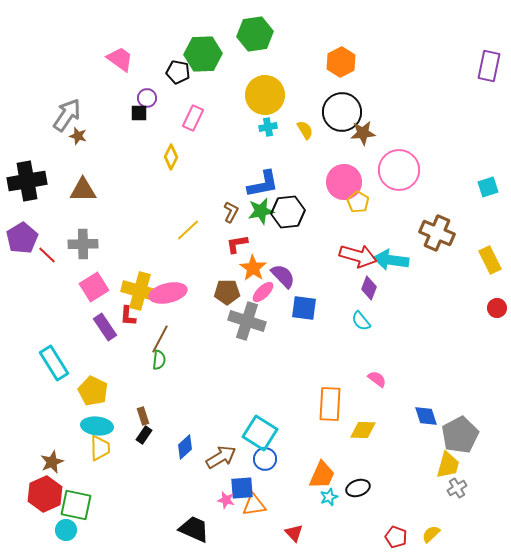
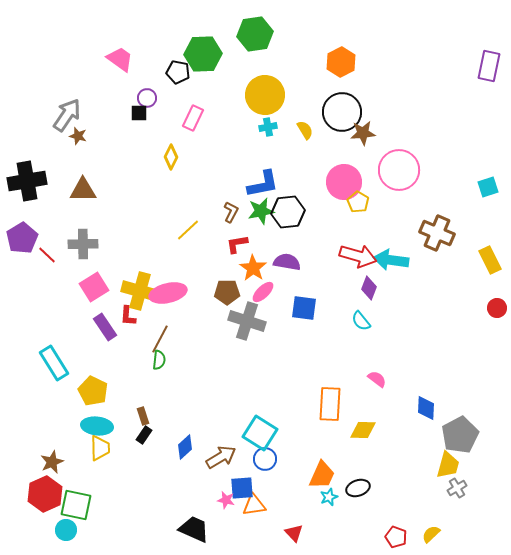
purple semicircle at (283, 276): moved 4 px right, 14 px up; rotated 36 degrees counterclockwise
blue diamond at (426, 416): moved 8 px up; rotated 20 degrees clockwise
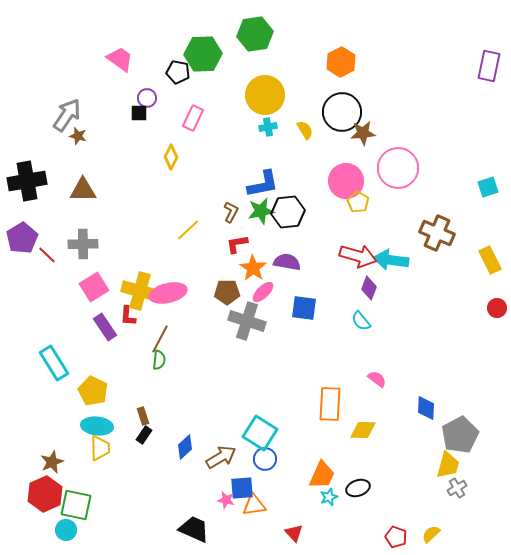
pink circle at (399, 170): moved 1 px left, 2 px up
pink circle at (344, 182): moved 2 px right, 1 px up
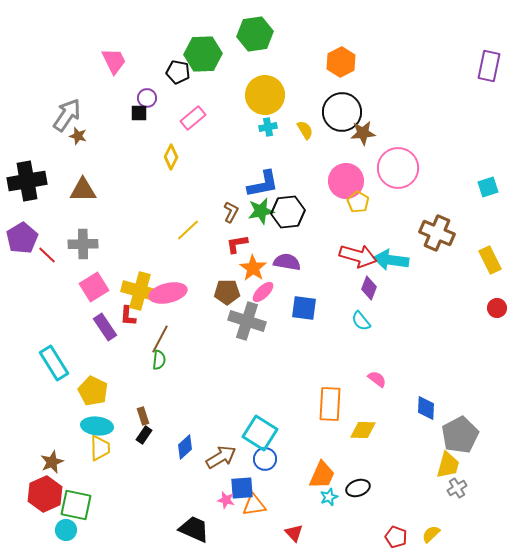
pink trapezoid at (120, 59): moved 6 px left, 2 px down; rotated 28 degrees clockwise
pink rectangle at (193, 118): rotated 25 degrees clockwise
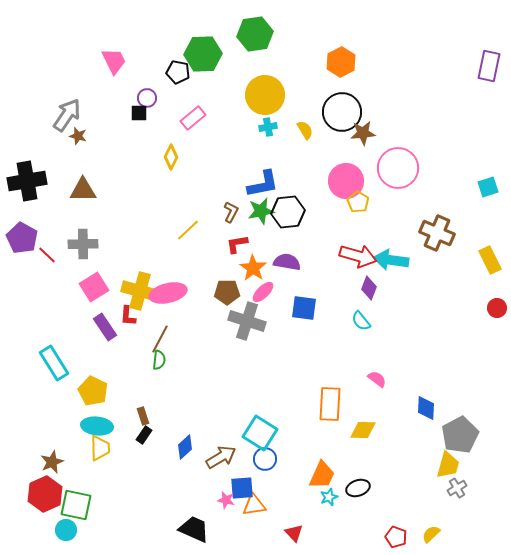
purple pentagon at (22, 238): rotated 12 degrees counterclockwise
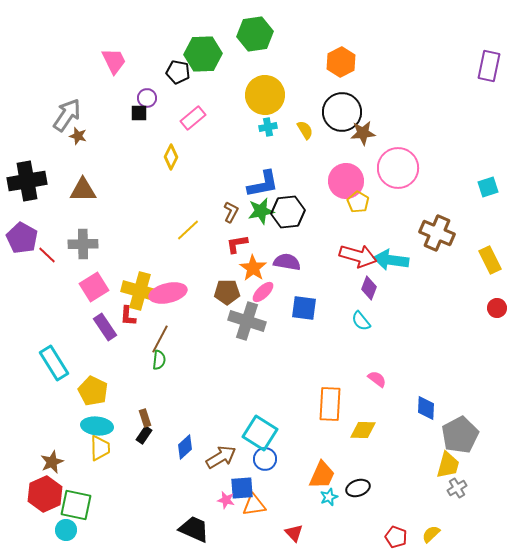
brown rectangle at (143, 416): moved 2 px right, 2 px down
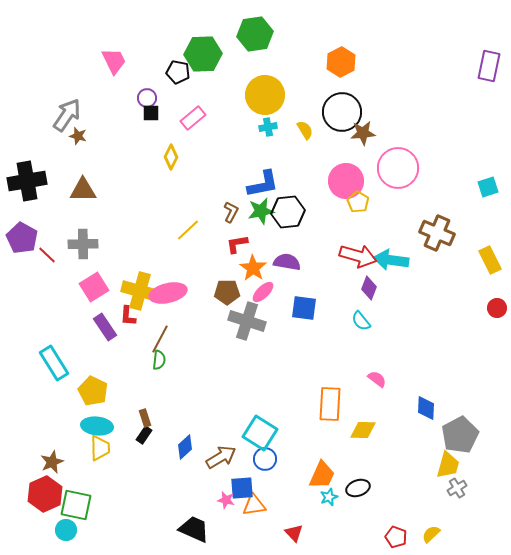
black square at (139, 113): moved 12 px right
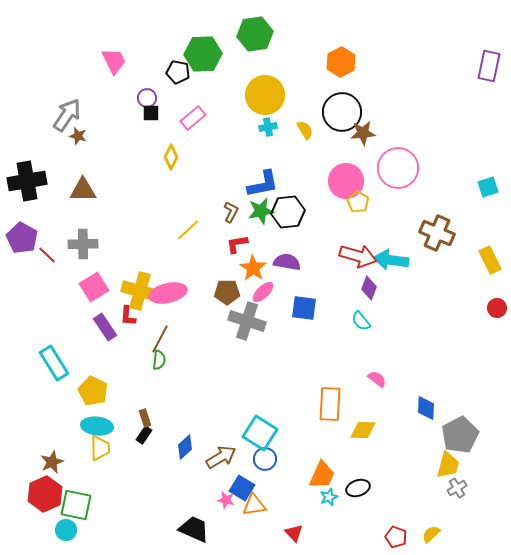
blue square at (242, 488): rotated 35 degrees clockwise
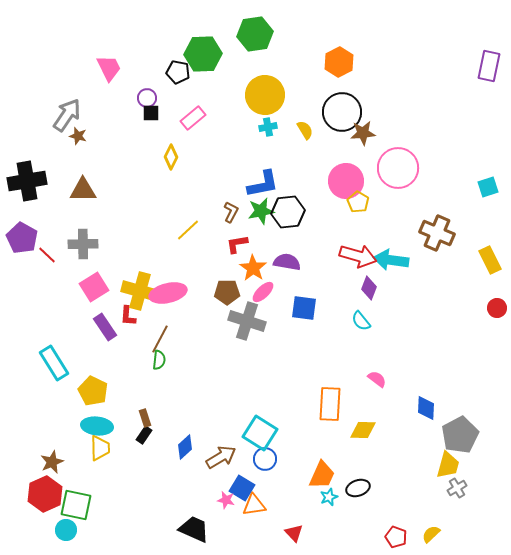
pink trapezoid at (114, 61): moved 5 px left, 7 px down
orange hexagon at (341, 62): moved 2 px left
